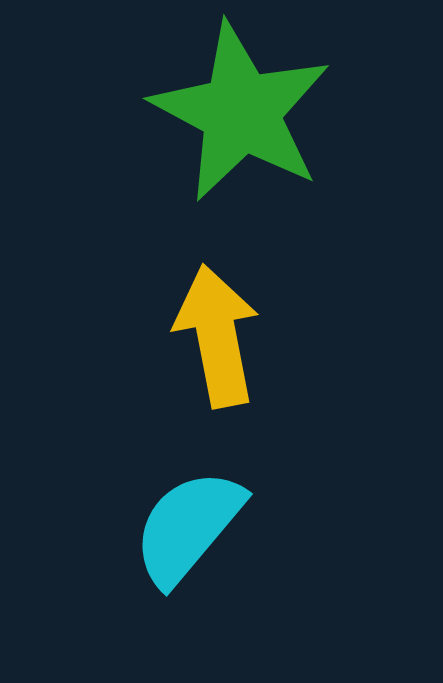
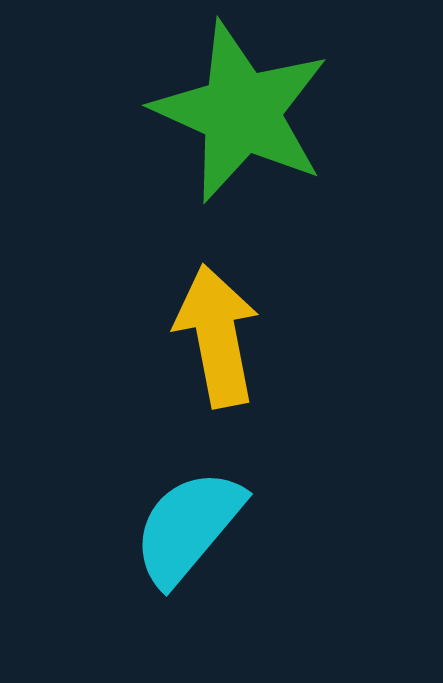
green star: rotated 4 degrees counterclockwise
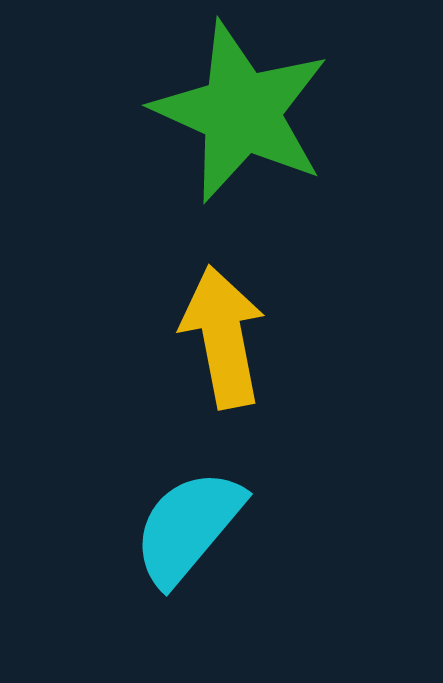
yellow arrow: moved 6 px right, 1 px down
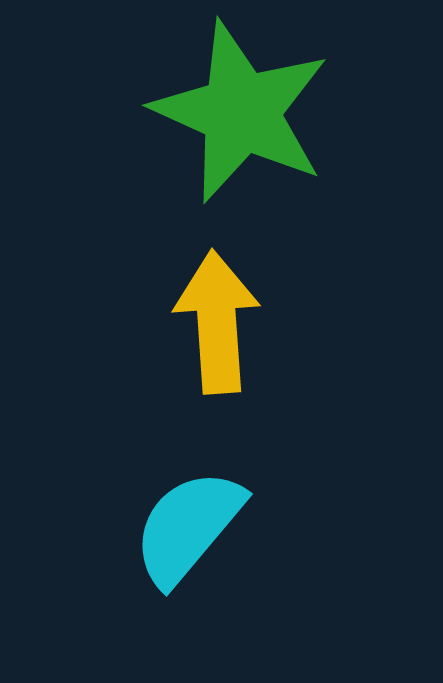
yellow arrow: moved 6 px left, 15 px up; rotated 7 degrees clockwise
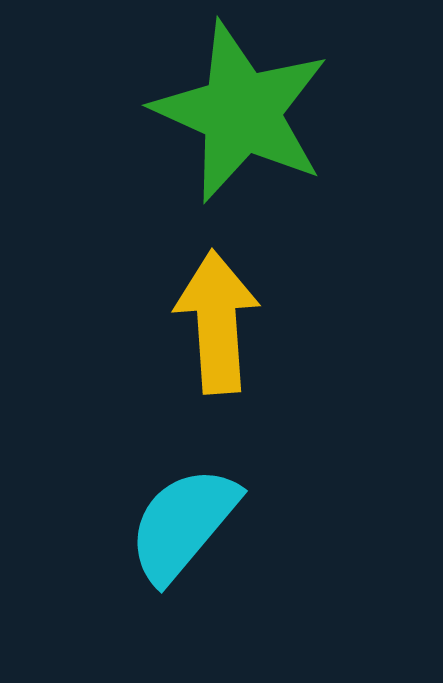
cyan semicircle: moved 5 px left, 3 px up
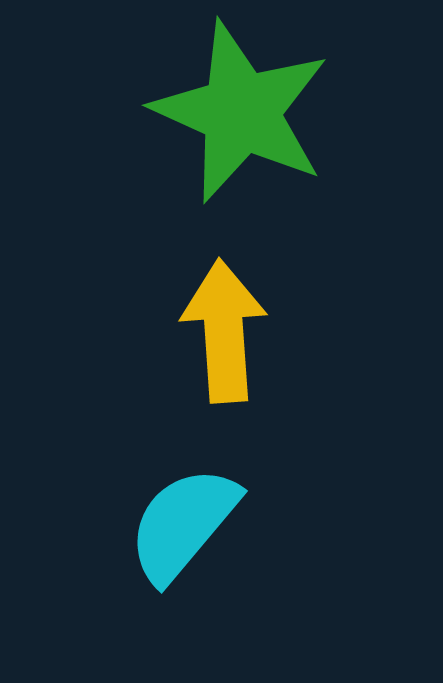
yellow arrow: moved 7 px right, 9 px down
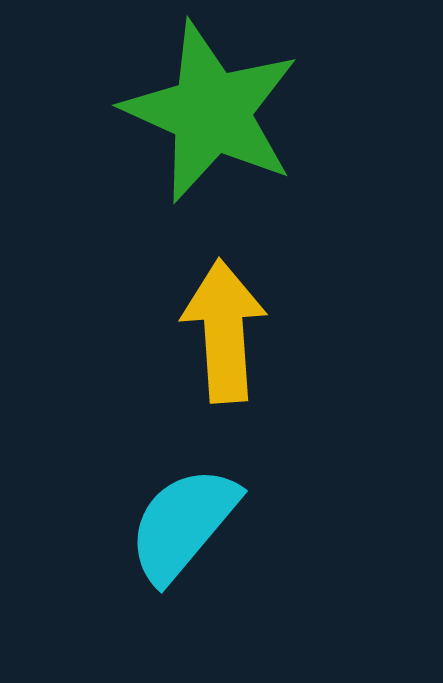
green star: moved 30 px left
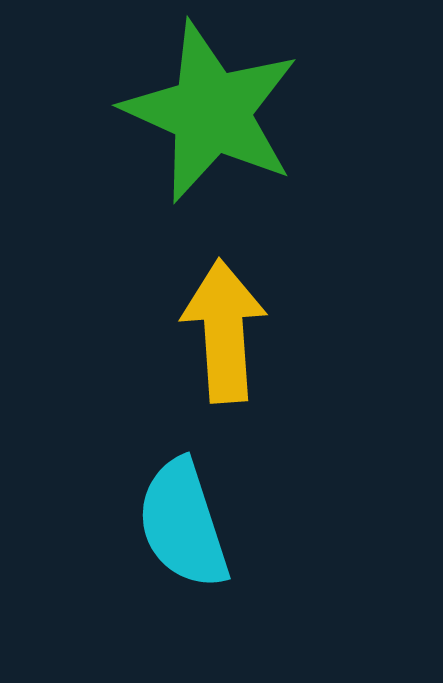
cyan semicircle: rotated 58 degrees counterclockwise
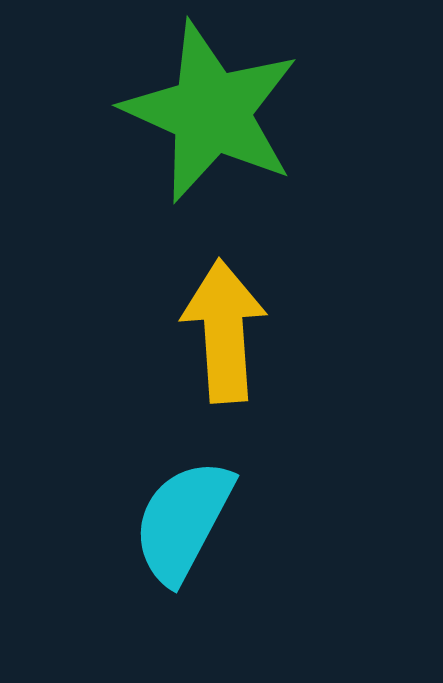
cyan semicircle: moved 3 px up; rotated 46 degrees clockwise
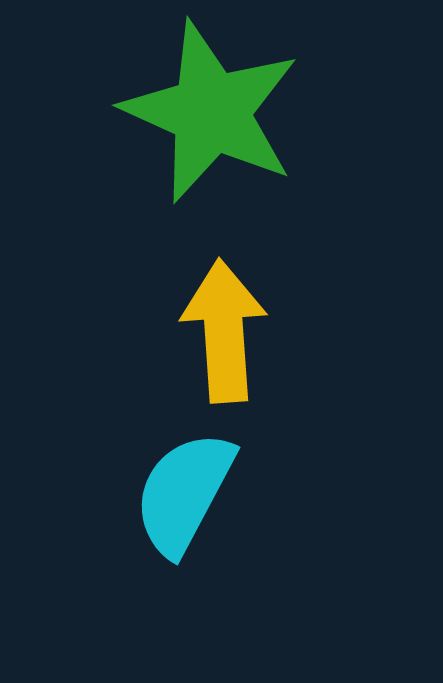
cyan semicircle: moved 1 px right, 28 px up
